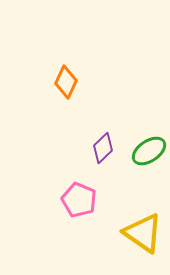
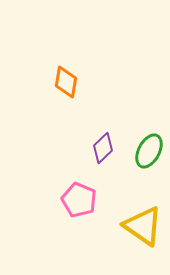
orange diamond: rotated 16 degrees counterclockwise
green ellipse: rotated 28 degrees counterclockwise
yellow triangle: moved 7 px up
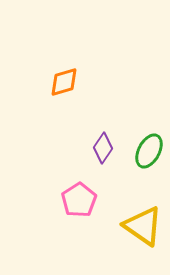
orange diamond: moved 2 px left; rotated 64 degrees clockwise
purple diamond: rotated 12 degrees counterclockwise
pink pentagon: rotated 16 degrees clockwise
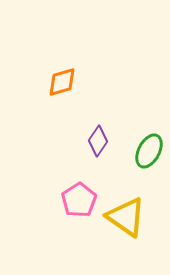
orange diamond: moved 2 px left
purple diamond: moved 5 px left, 7 px up
yellow triangle: moved 17 px left, 9 px up
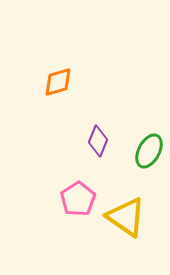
orange diamond: moved 4 px left
purple diamond: rotated 12 degrees counterclockwise
pink pentagon: moved 1 px left, 1 px up
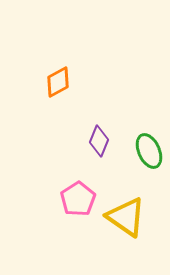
orange diamond: rotated 12 degrees counterclockwise
purple diamond: moved 1 px right
green ellipse: rotated 52 degrees counterclockwise
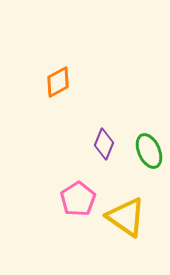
purple diamond: moved 5 px right, 3 px down
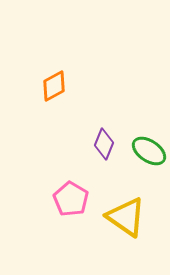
orange diamond: moved 4 px left, 4 px down
green ellipse: rotated 32 degrees counterclockwise
pink pentagon: moved 7 px left; rotated 8 degrees counterclockwise
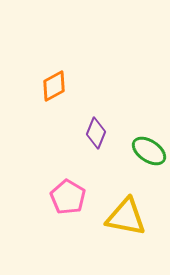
purple diamond: moved 8 px left, 11 px up
pink pentagon: moved 3 px left, 2 px up
yellow triangle: rotated 24 degrees counterclockwise
